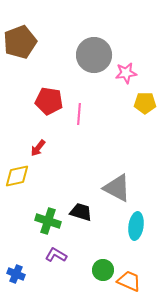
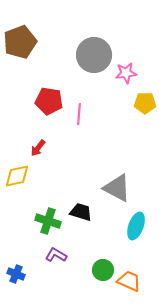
cyan ellipse: rotated 12 degrees clockwise
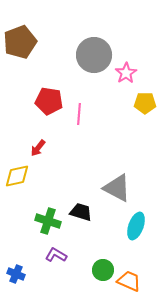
pink star: rotated 25 degrees counterclockwise
